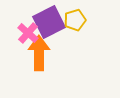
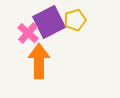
orange arrow: moved 8 px down
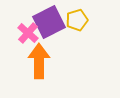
yellow pentagon: moved 2 px right
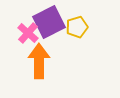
yellow pentagon: moved 7 px down
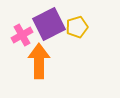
purple square: moved 2 px down
pink cross: moved 6 px left, 2 px down; rotated 20 degrees clockwise
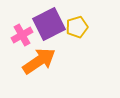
orange arrow: rotated 56 degrees clockwise
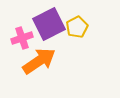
yellow pentagon: rotated 10 degrees counterclockwise
pink cross: moved 3 px down; rotated 10 degrees clockwise
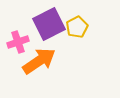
pink cross: moved 4 px left, 4 px down
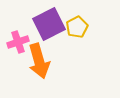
orange arrow: rotated 108 degrees clockwise
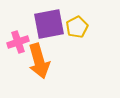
purple square: rotated 16 degrees clockwise
